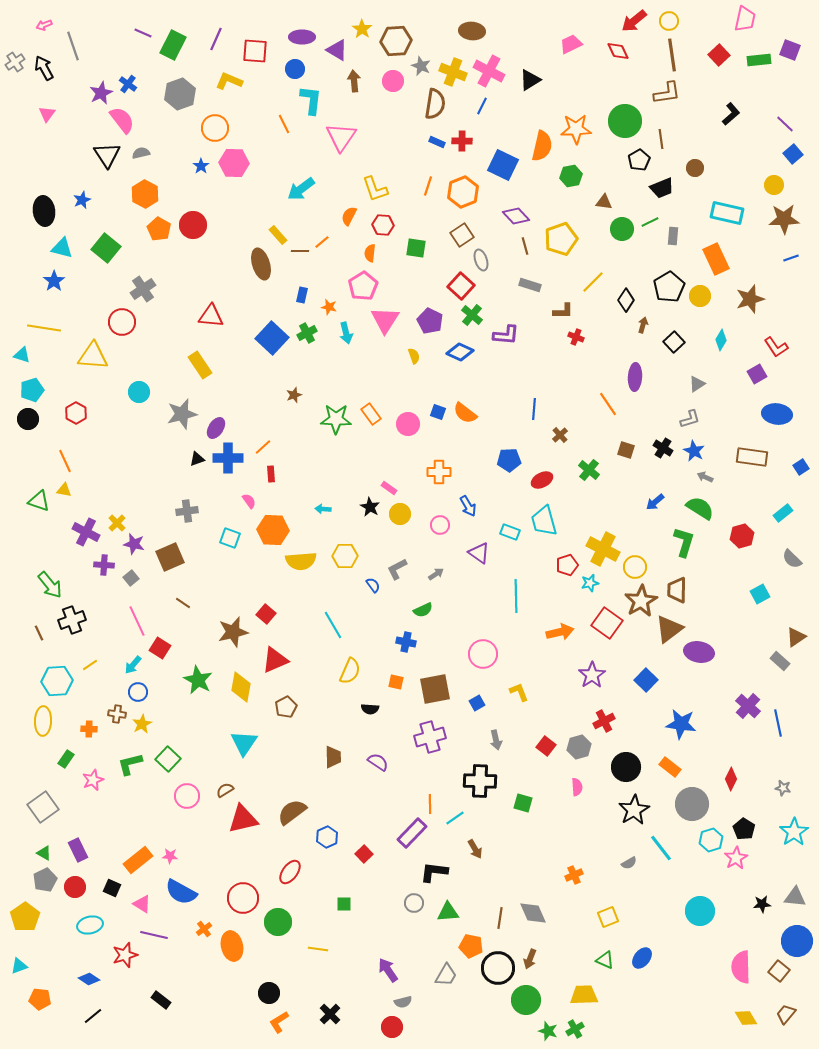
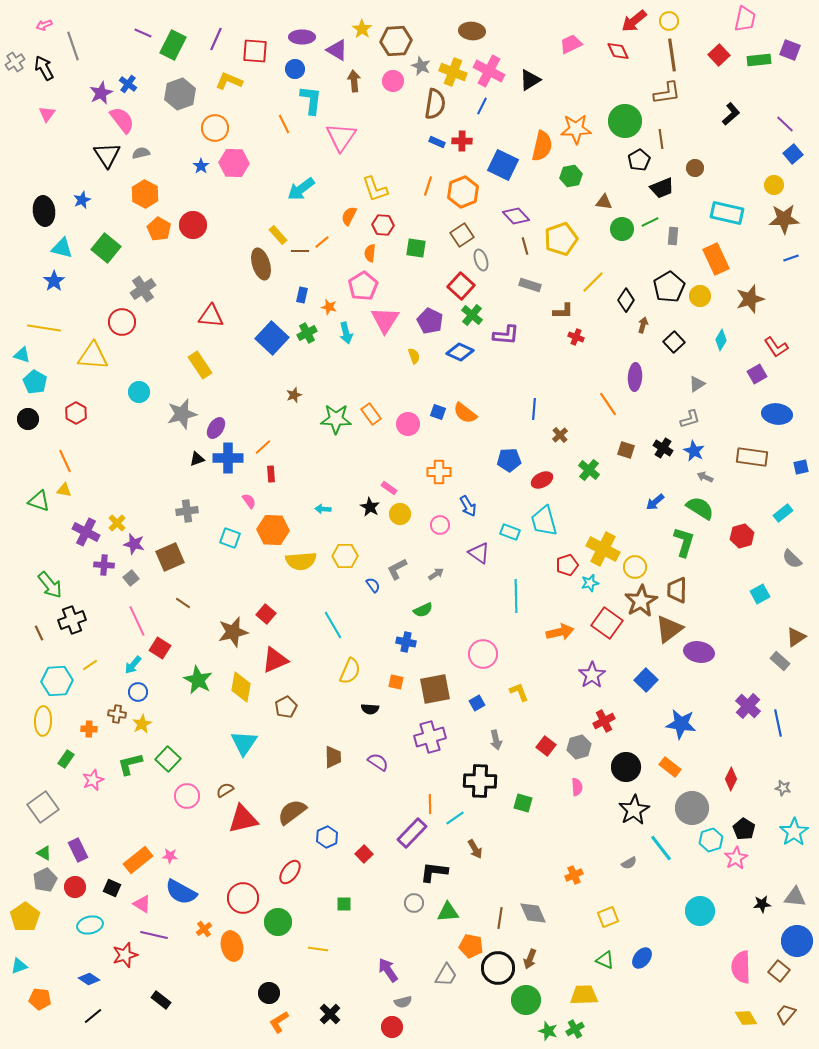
cyan pentagon at (32, 390): moved 3 px right, 8 px up; rotated 25 degrees counterclockwise
blue square at (801, 467): rotated 21 degrees clockwise
gray circle at (692, 804): moved 4 px down
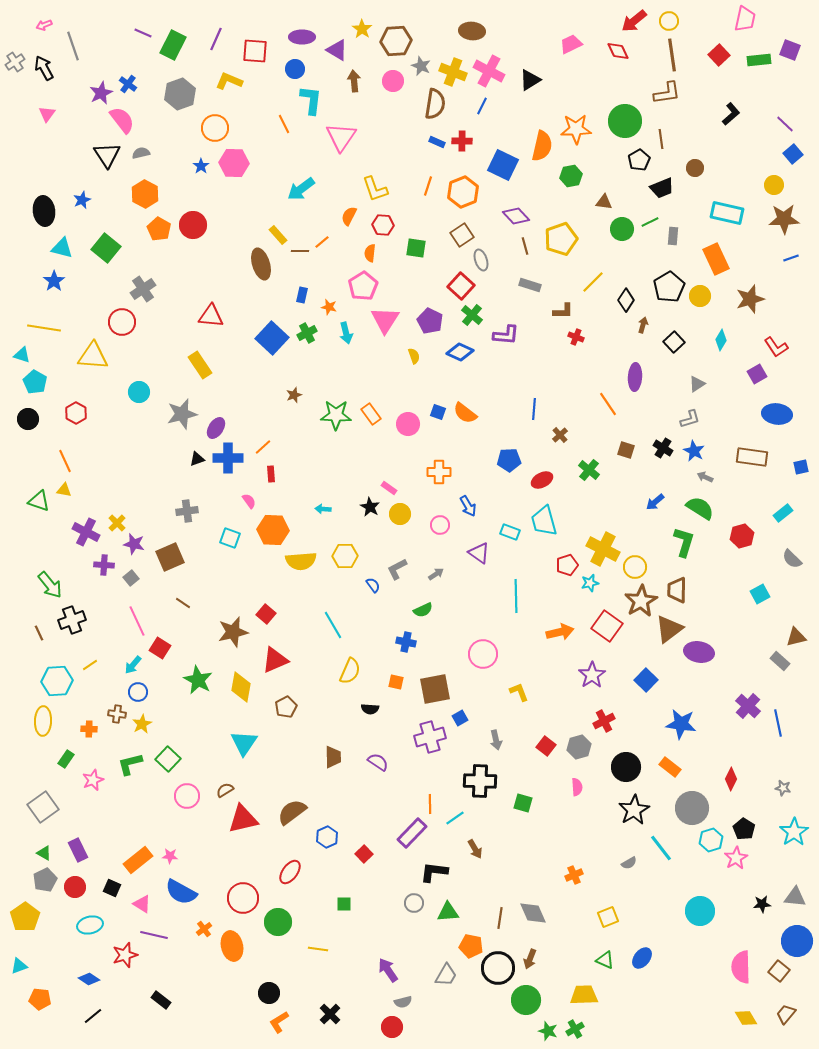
green star at (336, 419): moved 4 px up
red square at (607, 623): moved 3 px down
brown triangle at (796, 637): rotated 20 degrees clockwise
blue square at (477, 703): moved 17 px left, 15 px down
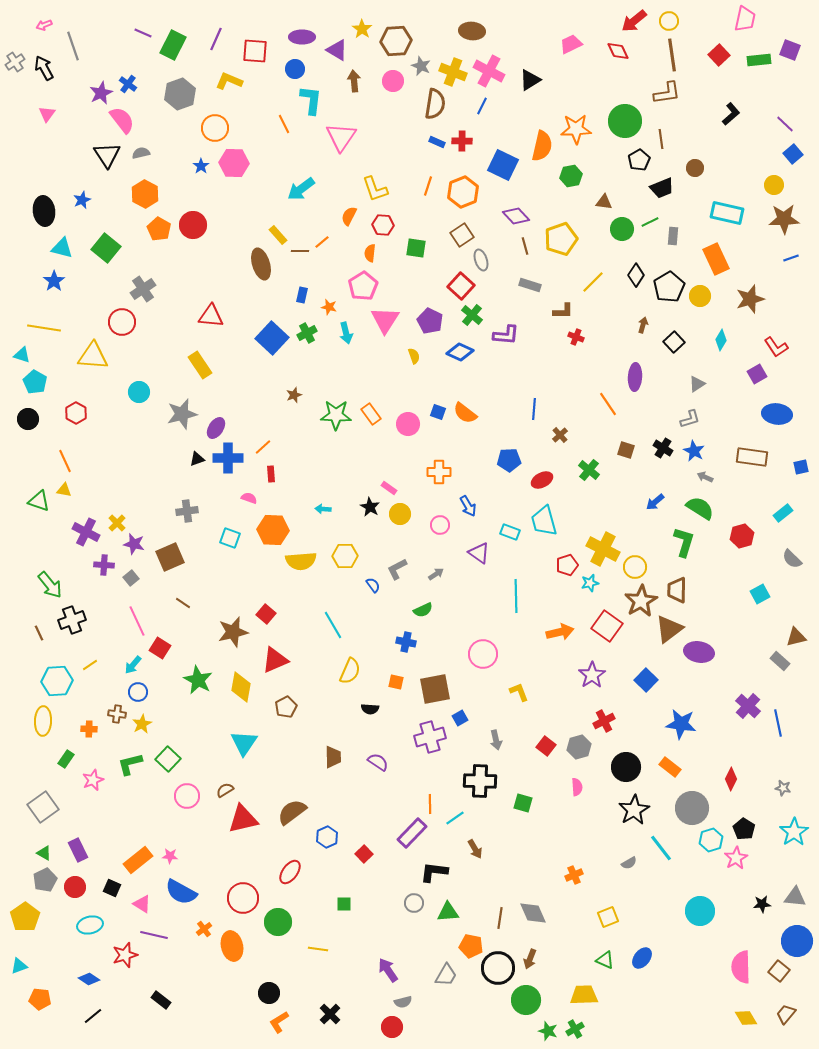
black diamond at (626, 300): moved 10 px right, 25 px up
pink semicircle at (249, 501): moved 3 px up; rotated 35 degrees counterclockwise
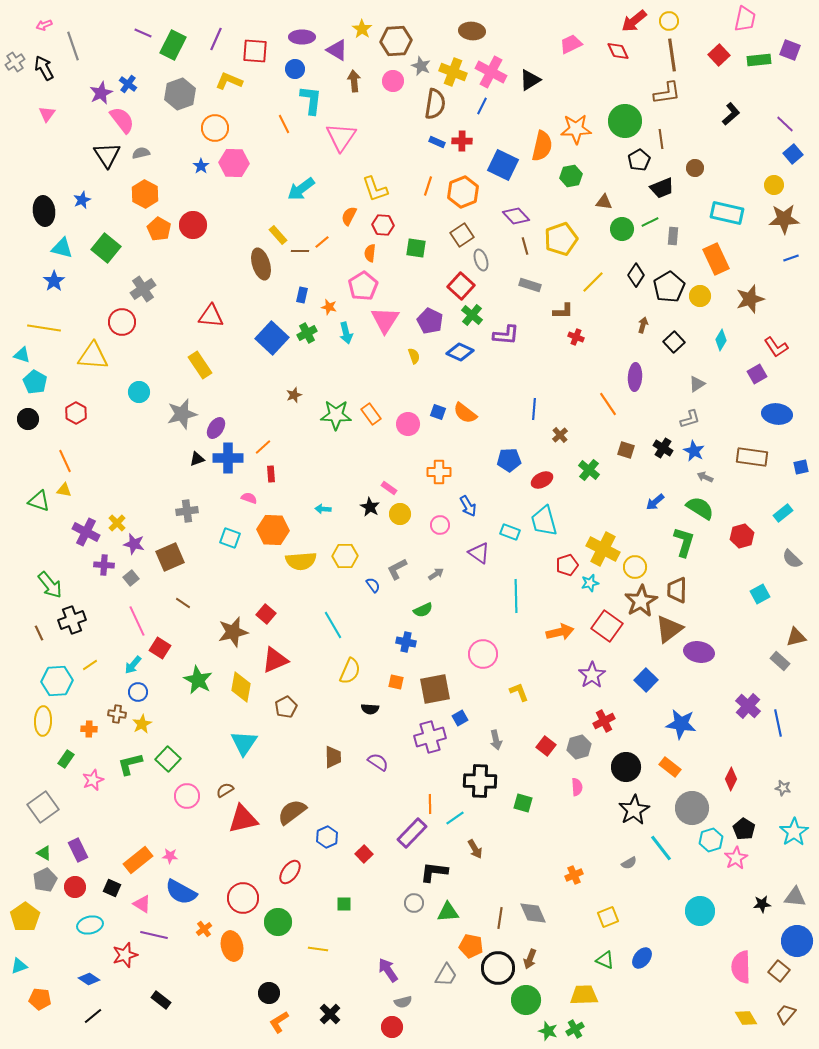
pink cross at (489, 71): moved 2 px right, 1 px down
